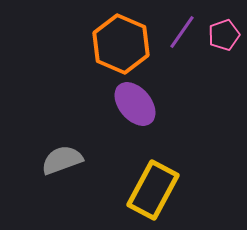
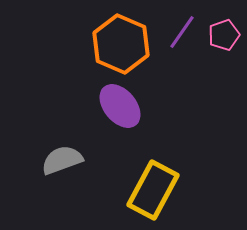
purple ellipse: moved 15 px left, 2 px down
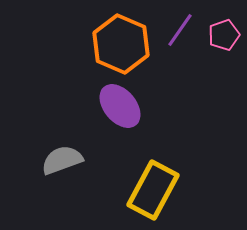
purple line: moved 2 px left, 2 px up
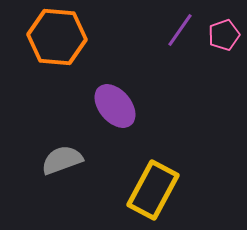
orange hexagon: moved 64 px left, 7 px up; rotated 18 degrees counterclockwise
purple ellipse: moved 5 px left
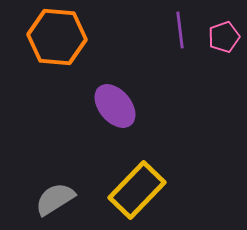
purple line: rotated 42 degrees counterclockwise
pink pentagon: moved 2 px down
gray semicircle: moved 7 px left, 39 px down; rotated 12 degrees counterclockwise
yellow rectangle: moved 16 px left; rotated 16 degrees clockwise
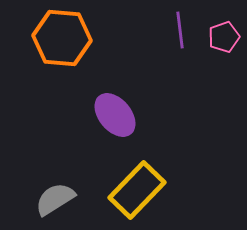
orange hexagon: moved 5 px right, 1 px down
purple ellipse: moved 9 px down
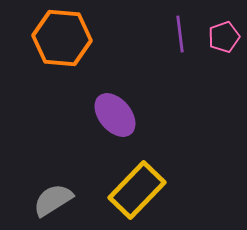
purple line: moved 4 px down
gray semicircle: moved 2 px left, 1 px down
